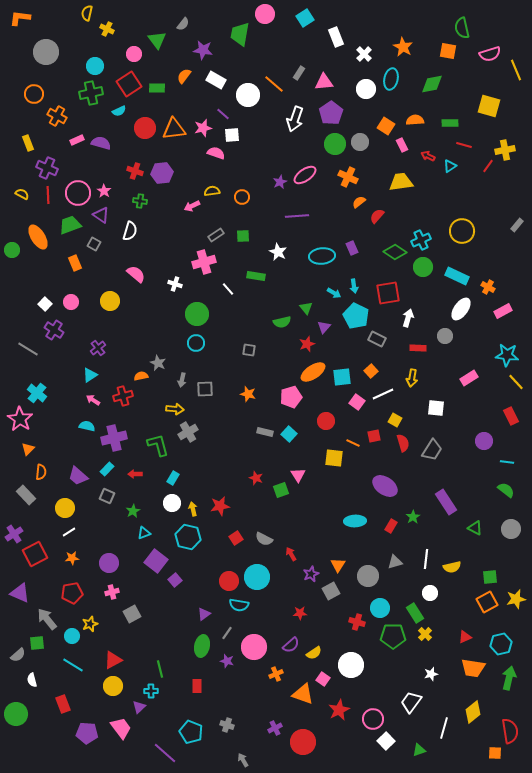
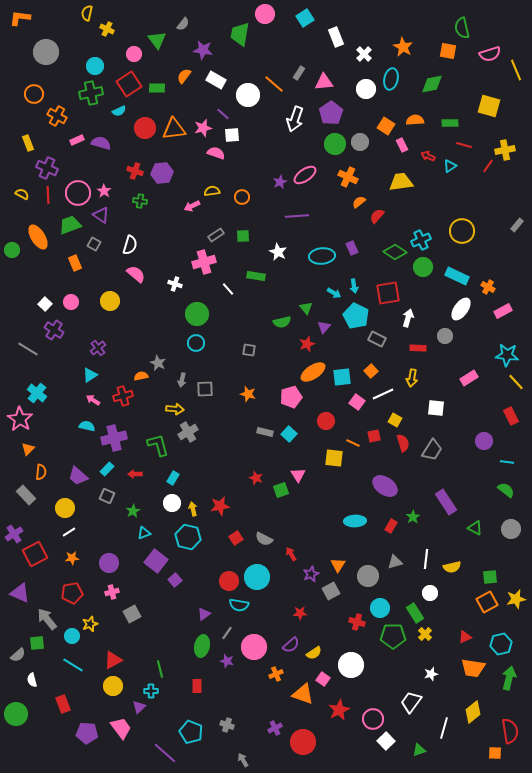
white semicircle at (130, 231): moved 14 px down
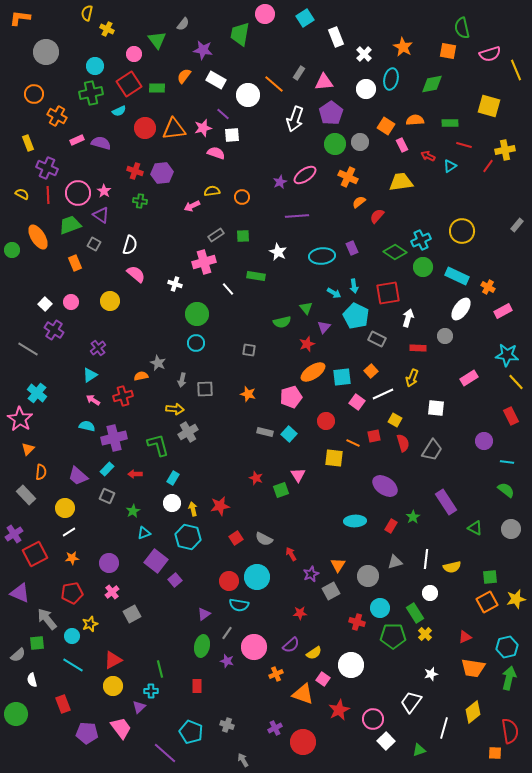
yellow arrow at (412, 378): rotated 12 degrees clockwise
pink cross at (112, 592): rotated 24 degrees counterclockwise
cyan hexagon at (501, 644): moved 6 px right, 3 px down
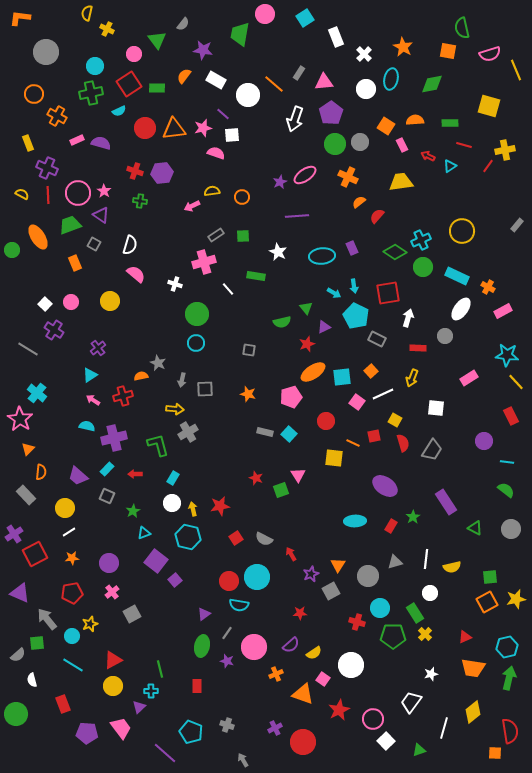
purple triangle at (324, 327): rotated 24 degrees clockwise
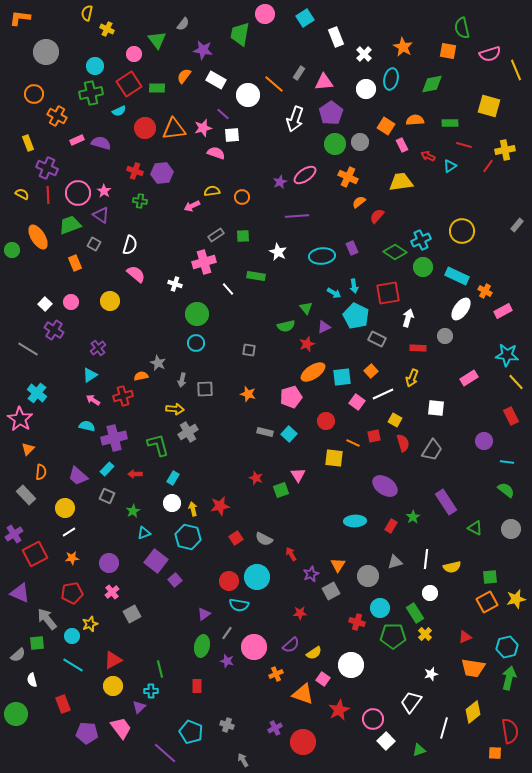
orange cross at (488, 287): moved 3 px left, 4 px down
green semicircle at (282, 322): moved 4 px right, 4 px down
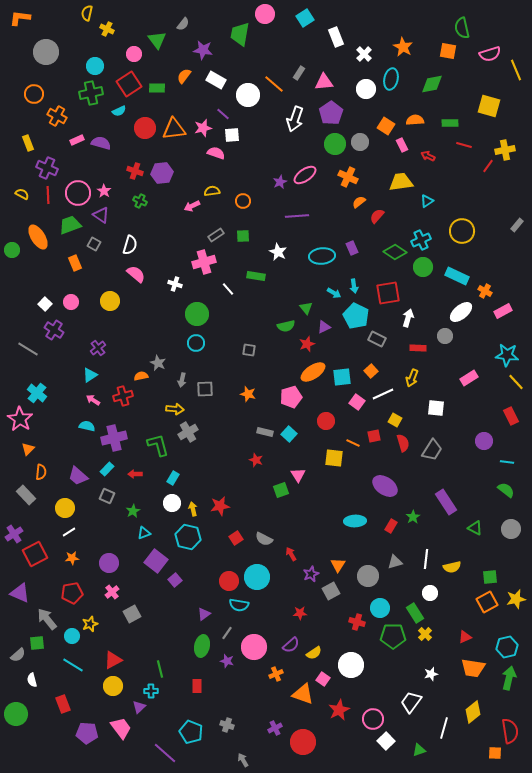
cyan triangle at (450, 166): moved 23 px left, 35 px down
orange circle at (242, 197): moved 1 px right, 4 px down
green cross at (140, 201): rotated 16 degrees clockwise
white ellipse at (461, 309): moved 3 px down; rotated 15 degrees clockwise
red star at (256, 478): moved 18 px up
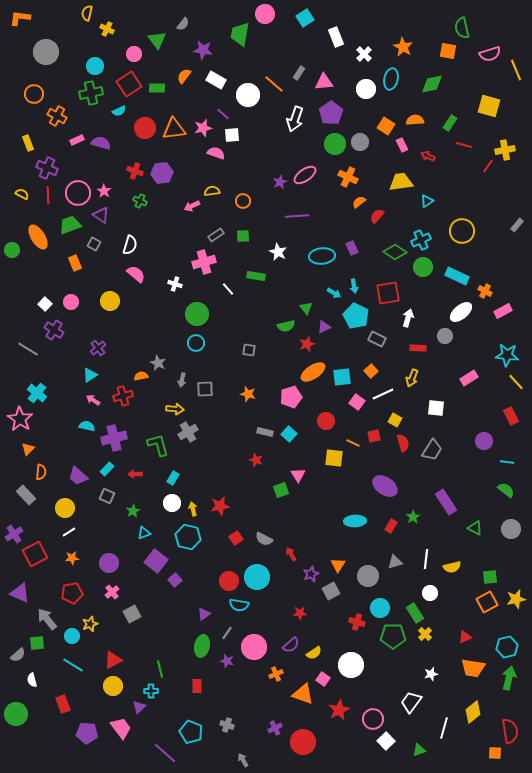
green rectangle at (450, 123): rotated 56 degrees counterclockwise
